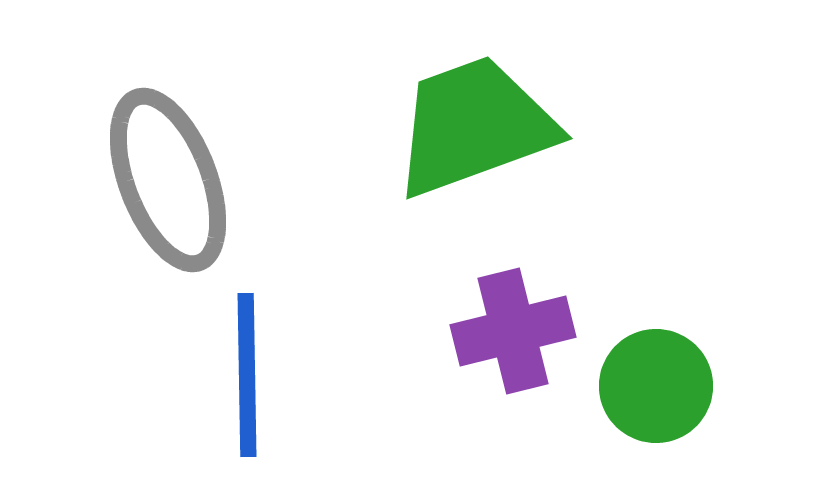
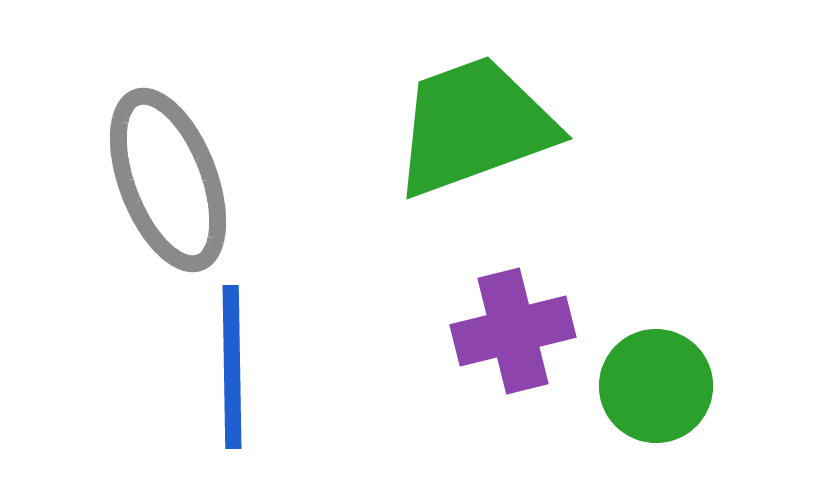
blue line: moved 15 px left, 8 px up
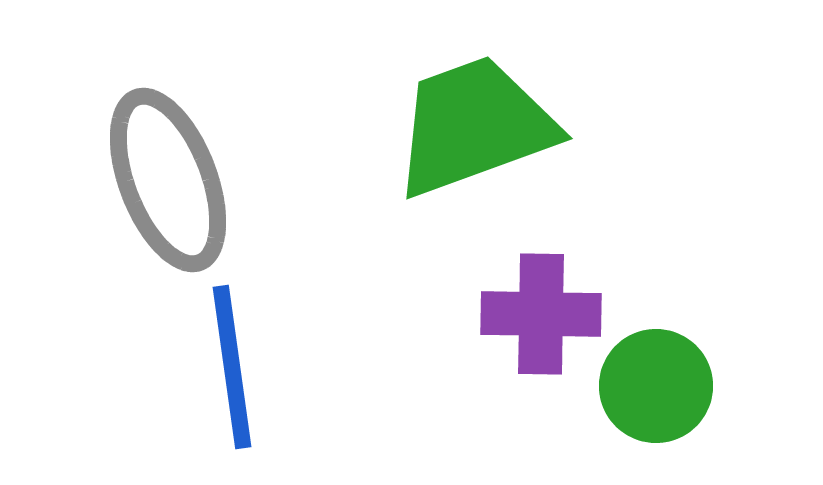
purple cross: moved 28 px right, 17 px up; rotated 15 degrees clockwise
blue line: rotated 7 degrees counterclockwise
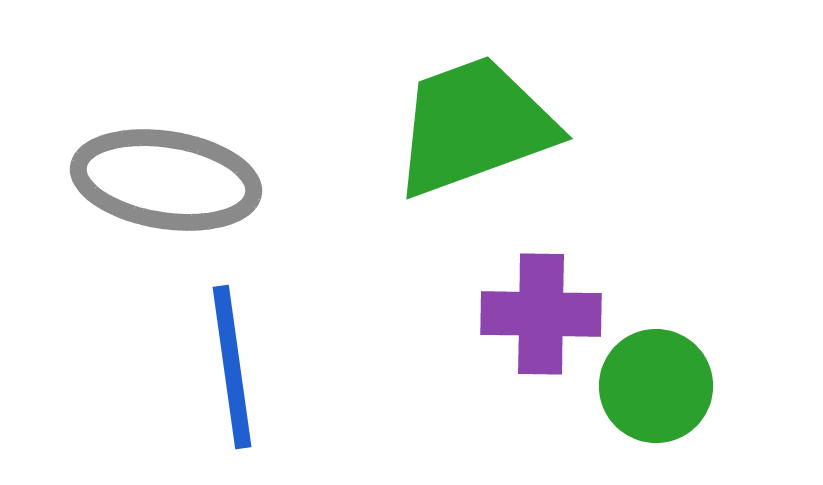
gray ellipse: moved 2 px left; rotated 60 degrees counterclockwise
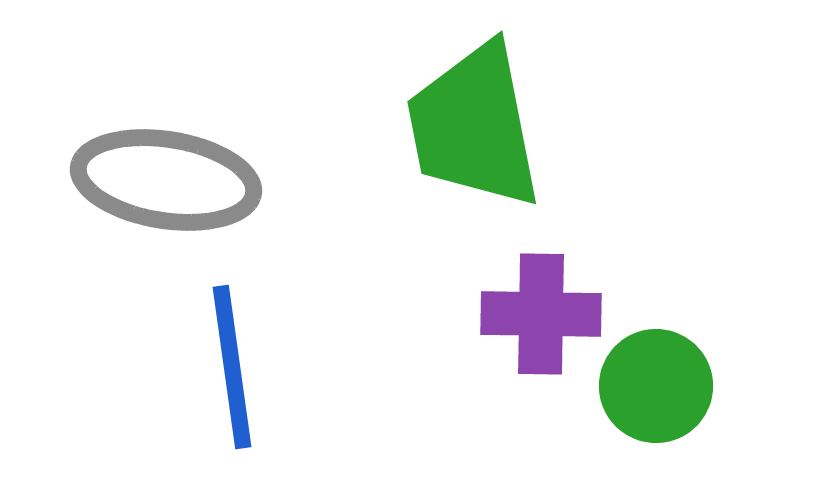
green trapezoid: rotated 81 degrees counterclockwise
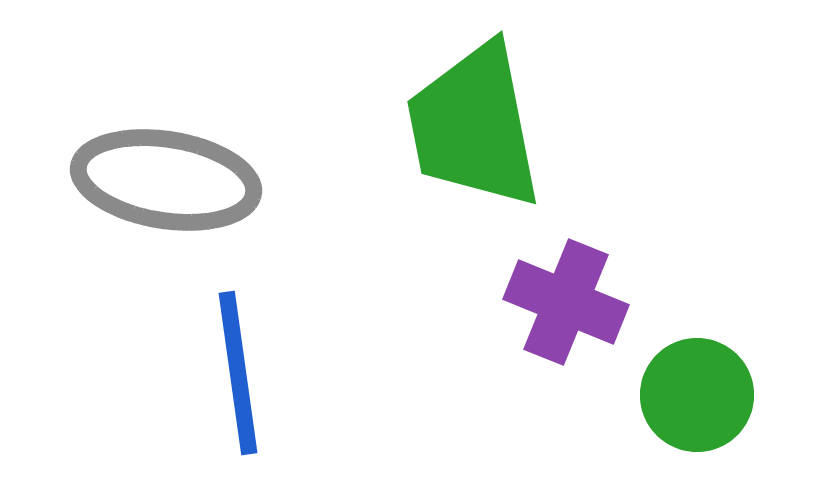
purple cross: moved 25 px right, 12 px up; rotated 21 degrees clockwise
blue line: moved 6 px right, 6 px down
green circle: moved 41 px right, 9 px down
